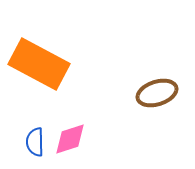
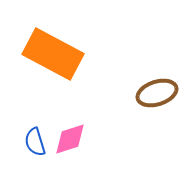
orange rectangle: moved 14 px right, 10 px up
blue semicircle: rotated 16 degrees counterclockwise
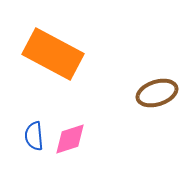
blue semicircle: moved 1 px left, 6 px up; rotated 12 degrees clockwise
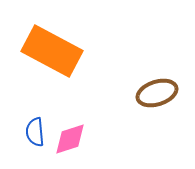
orange rectangle: moved 1 px left, 3 px up
blue semicircle: moved 1 px right, 4 px up
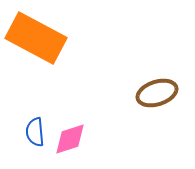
orange rectangle: moved 16 px left, 13 px up
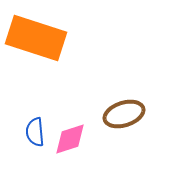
orange rectangle: rotated 10 degrees counterclockwise
brown ellipse: moved 33 px left, 21 px down
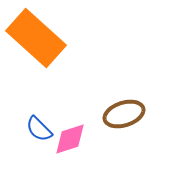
orange rectangle: rotated 24 degrees clockwise
blue semicircle: moved 4 px right, 3 px up; rotated 40 degrees counterclockwise
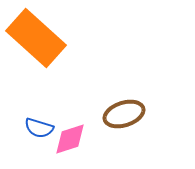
blue semicircle: moved 1 px up; rotated 28 degrees counterclockwise
